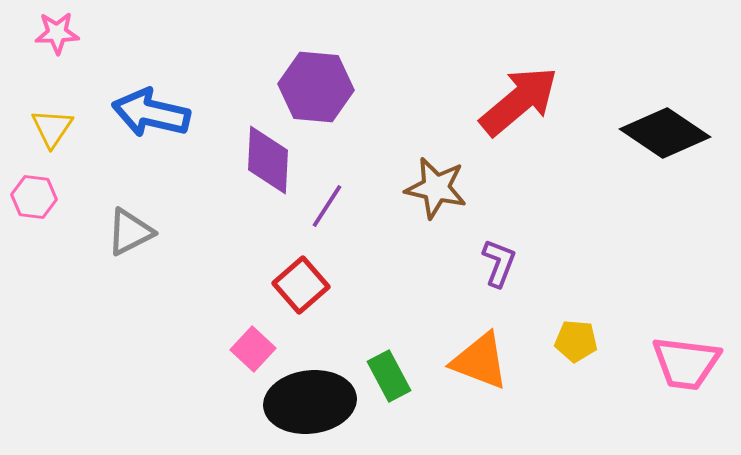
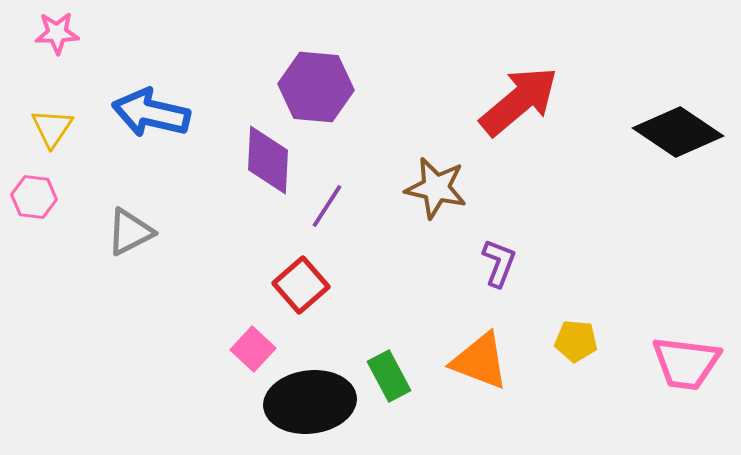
black diamond: moved 13 px right, 1 px up
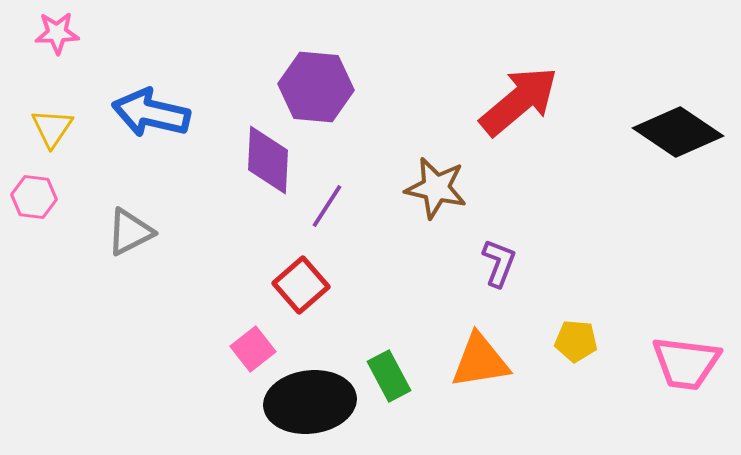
pink square: rotated 9 degrees clockwise
orange triangle: rotated 30 degrees counterclockwise
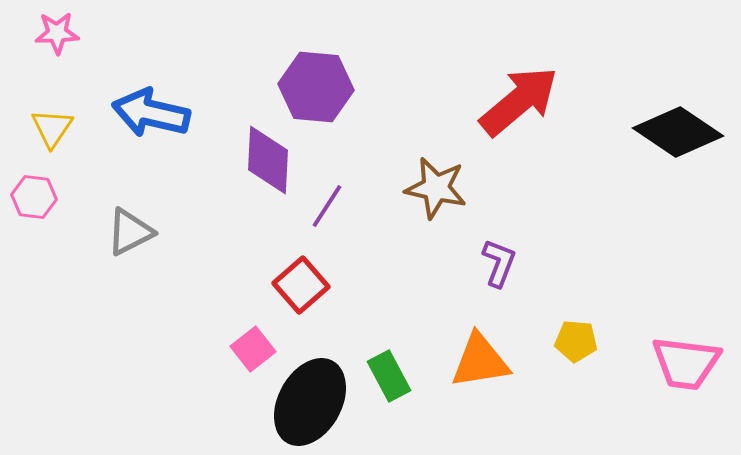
black ellipse: rotated 54 degrees counterclockwise
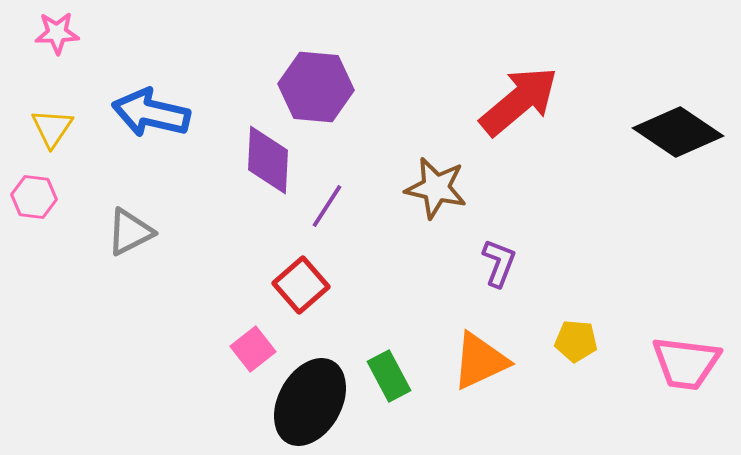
orange triangle: rotated 16 degrees counterclockwise
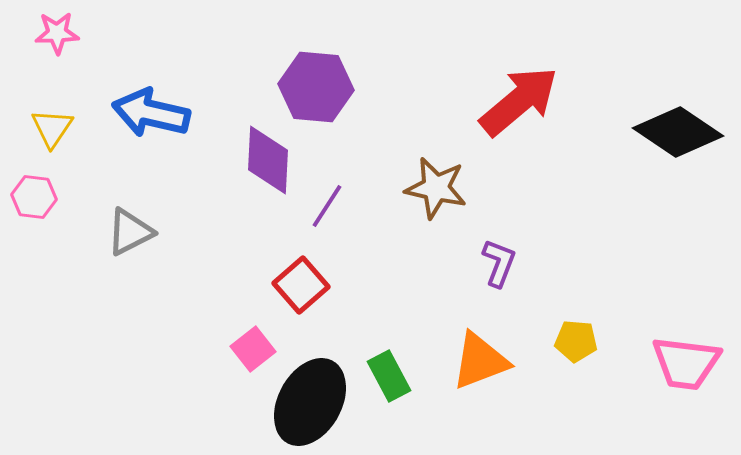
orange triangle: rotated 4 degrees clockwise
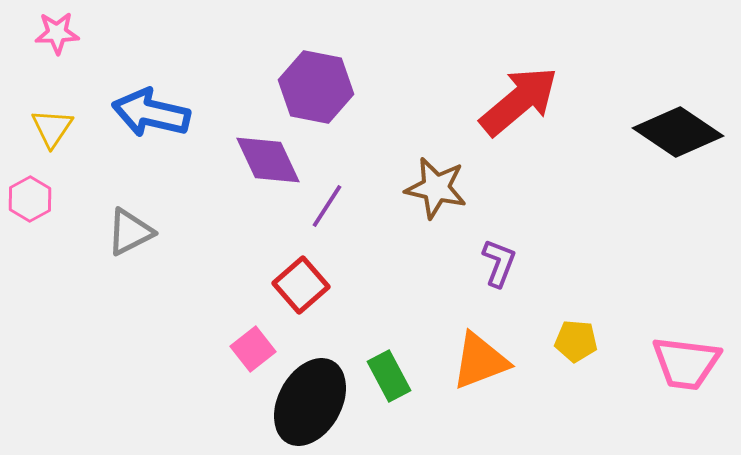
purple hexagon: rotated 6 degrees clockwise
purple diamond: rotated 28 degrees counterclockwise
pink hexagon: moved 4 px left, 2 px down; rotated 24 degrees clockwise
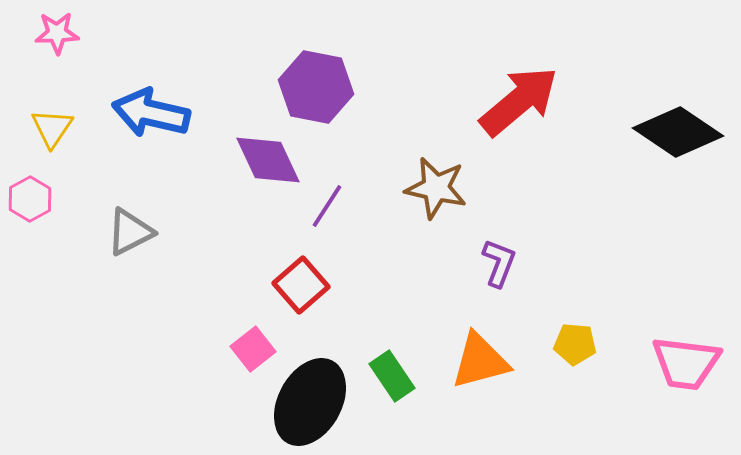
yellow pentagon: moved 1 px left, 3 px down
orange triangle: rotated 6 degrees clockwise
green rectangle: moved 3 px right; rotated 6 degrees counterclockwise
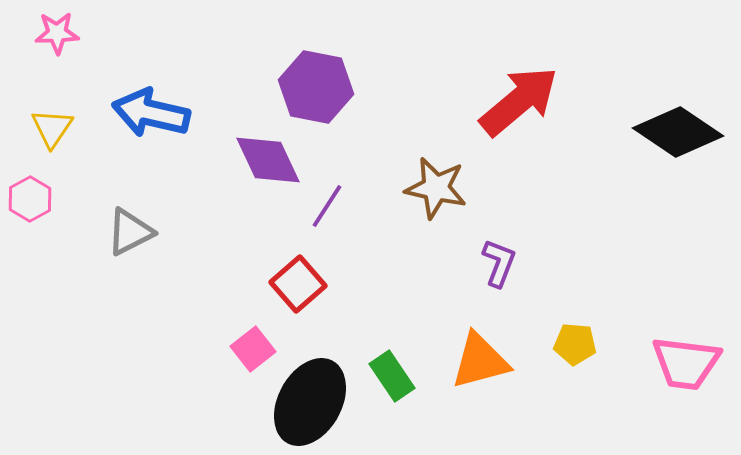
red square: moved 3 px left, 1 px up
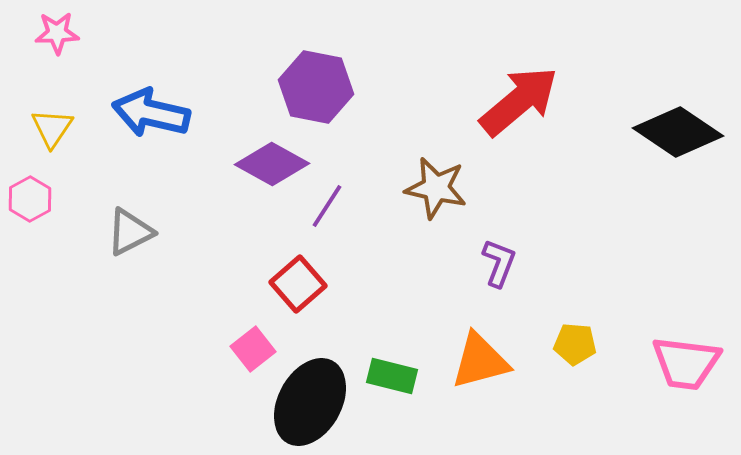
purple diamond: moved 4 px right, 4 px down; rotated 36 degrees counterclockwise
green rectangle: rotated 42 degrees counterclockwise
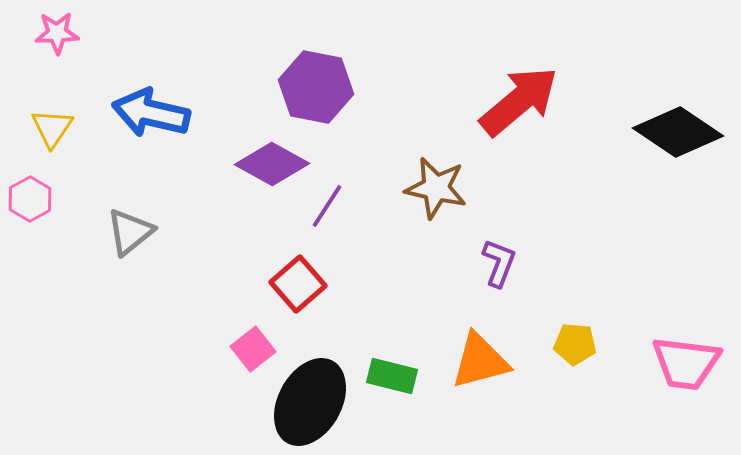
gray triangle: rotated 12 degrees counterclockwise
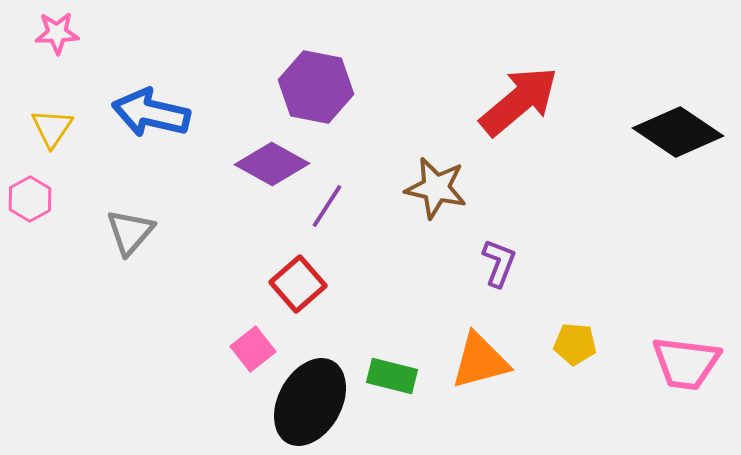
gray triangle: rotated 10 degrees counterclockwise
